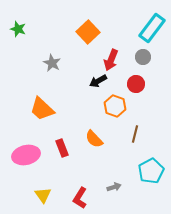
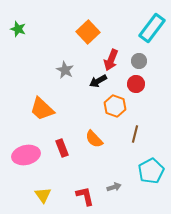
gray circle: moved 4 px left, 4 px down
gray star: moved 13 px right, 7 px down
red L-shape: moved 5 px right, 2 px up; rotated 135 degrees clockwise
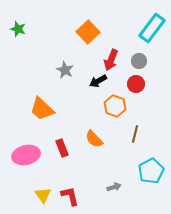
red L-shape: moved 15 px left
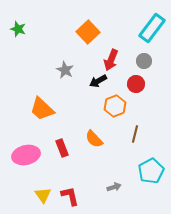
gray circle: moved 5 px right
orange hexagon: rotated 20 degrees clockwise
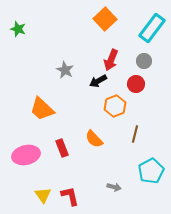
orange square: moved 17 px right, 13 px up
gray arrow: rotated 32 degrees clockwise
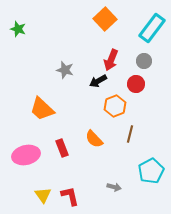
gray star: rotated 12 degrees counterclockwise
brown line: moved 5 px left
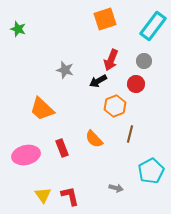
orange square: rotated 25 degrees clockwise
cyan rectangle: moved 1 px right, 2 px up
gray arrow: moved 2 px right, 1 px down
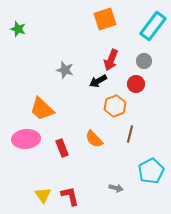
pink ellipse: moved 16 px up; rotated 8 degrees clockwise
